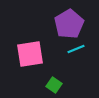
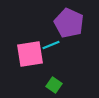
purple pentagon: moved 1 px up; rotated 16 degrees counterclockwise
cyan line: moved 25 px left, 4 px up
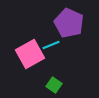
pink square: rotated 20 degrees counterclockwise
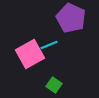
purple pentagon: moved 2 px right, 5 px up
cyan line: moved 2 px left
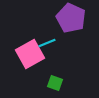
cyan line: moved 2 px left, 2 px up
green square: moved 1 px right, 2 px up; rotated 14 degrees counterclockwise
